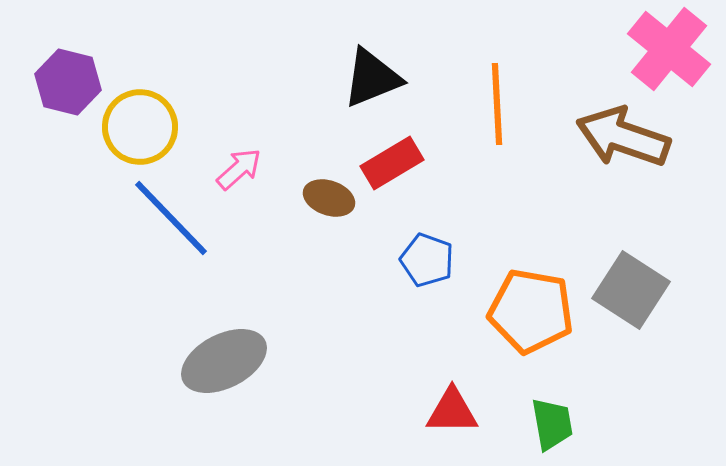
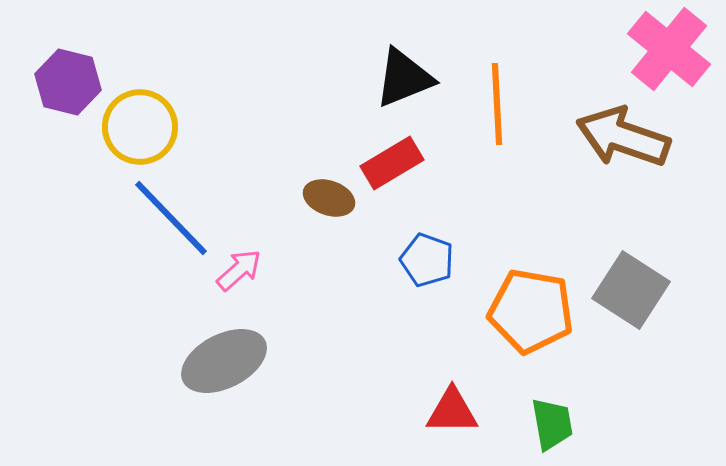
black triangle: moved 32 px right
pink arrow: moved 101 px down
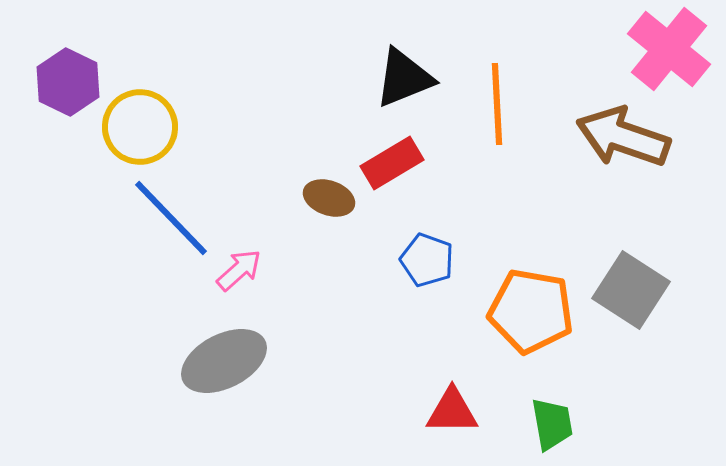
purple hexagon: rotated 12 degrees clockwise
